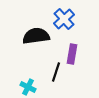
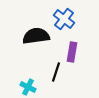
blue cross: rotated 10 degrees counterclockwise
purple rectangle: moved 2 px up
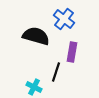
black semicircle: rotated 24 degrees clockwise
cyan cross: moved 6 px right
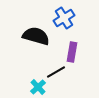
blue cross: moved 1 px up; rotated 20 degrees clockwise
black line: rotated 42 degrees clockwise
cyan cross: moved 4 px right; rotated 21 degrees clockwise
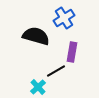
black line: moved 1 px up
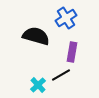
blue cross: moved 2 px right
black line: moved 5 px right, 4 px down
cyan cross: moved 2 px up
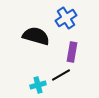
cyan cross: rotated 28 degrees clockwise
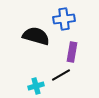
blue cross: moved 2 px left, 1 px down; rotated 25 degrees clockwise
cyan cross: moved 2 px left, 1 px down
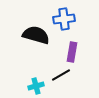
black semicircle: moved 1 px up
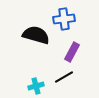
purple rectangle: rotated 18 degrees clockwise
black line: moved 3 px right, 2 px down
